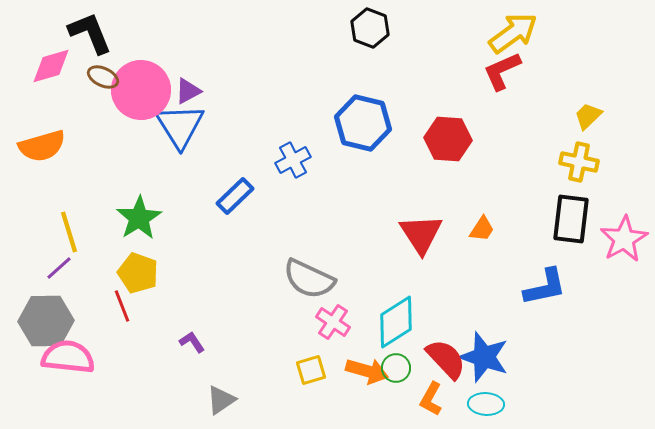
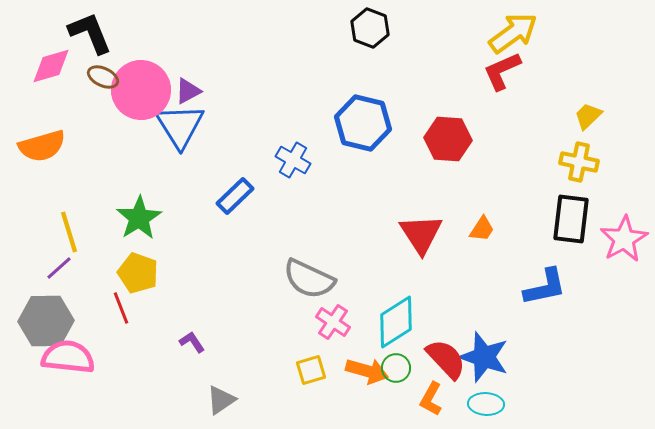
blue cross: rotated 32 degrees counterclockwise
red line: moved 1 px left, 2 px down
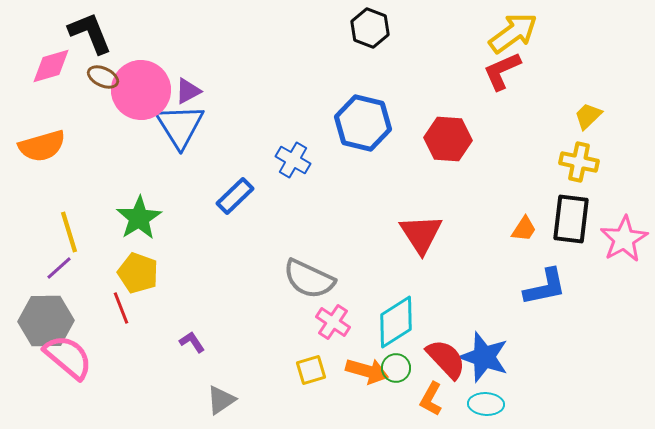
orange trapezoid: moved 42 px right
pink semicircle: rotated 34 degrees clockwise
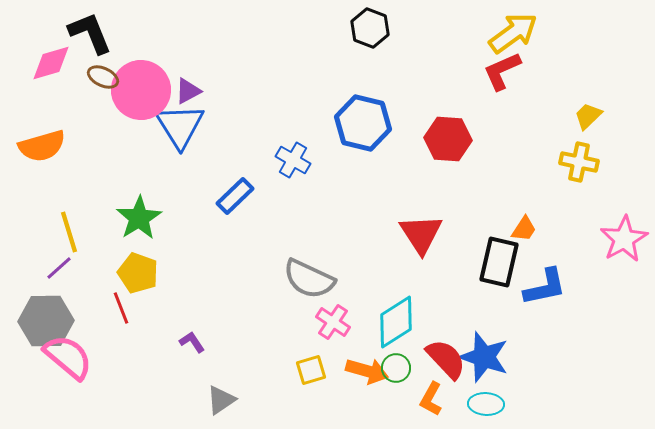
pink diamond: moved 3 px up
black rectangle: moved 72 px left, 43 px down; rotated 6 degrees clockwise
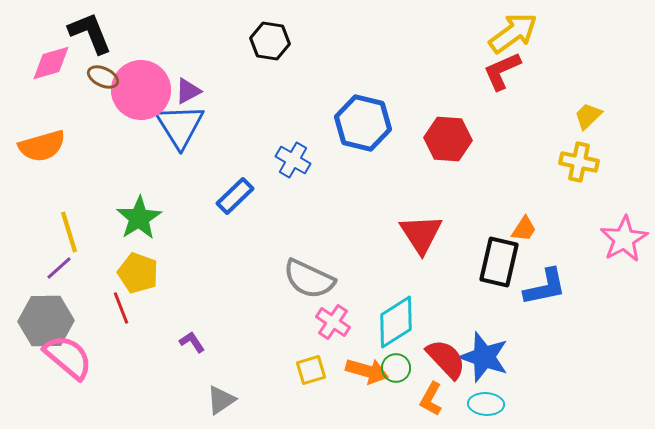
black hexagon: moved 100 px left, 13 px down; rotated 12 degrees counterclockwise
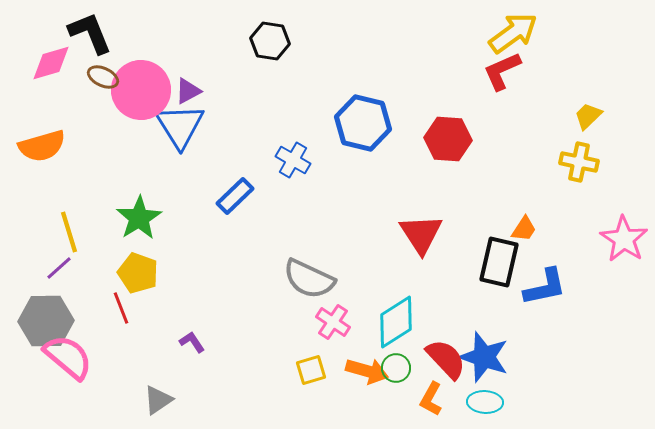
pink star: rotated 9 degrees counterclockwise
gray triangle: moved 63 px left
cyan ellipse: moved 1 px left, 2 px up
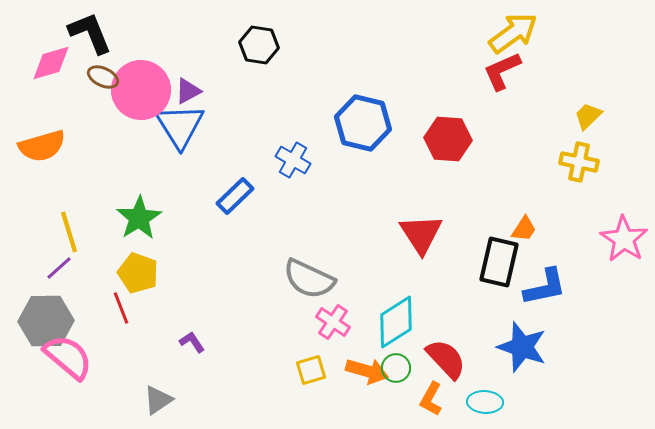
black hexagon: moved 11 px left, 4 px down
blue star: moved 38 px right, 10 px up
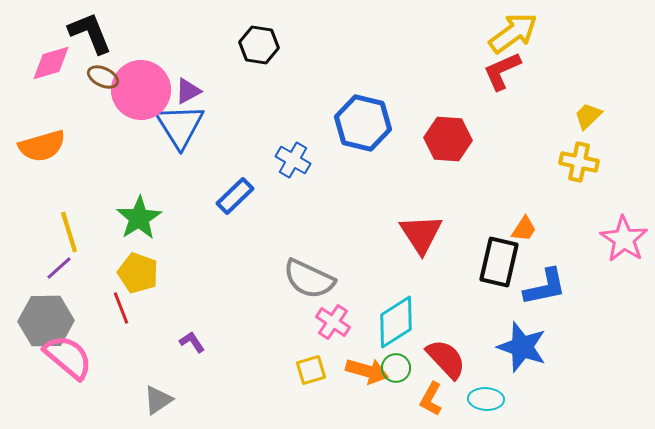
cyan ellipse: moved 1 px right, 3 px up
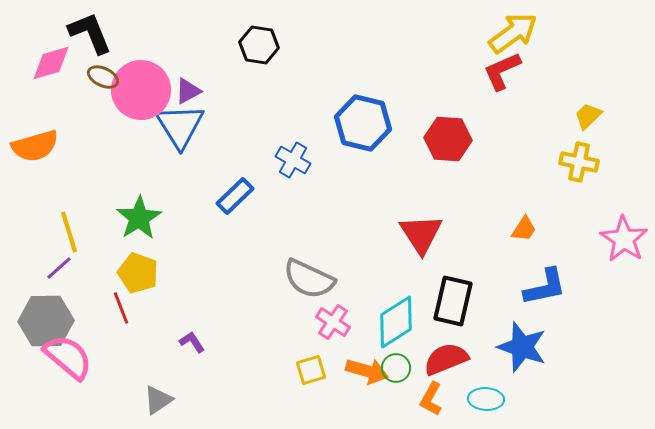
orange semicircle: moved 7 px left
black rectangle: moved 46 px left, 39 px down
red semicircle: rotated 69 degrees counterclockwise
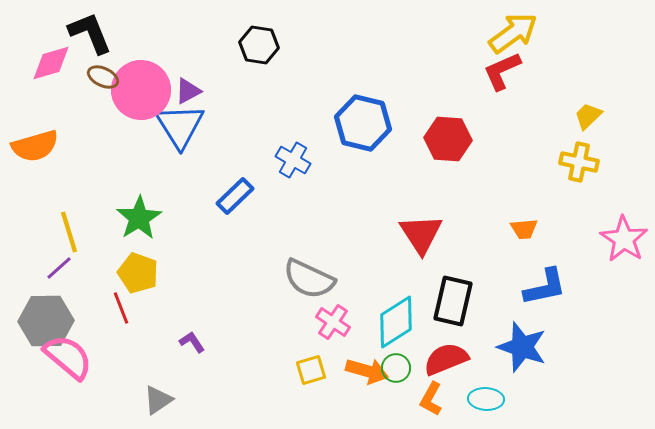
orange trapezoid: rotated 52 degrees clockwise
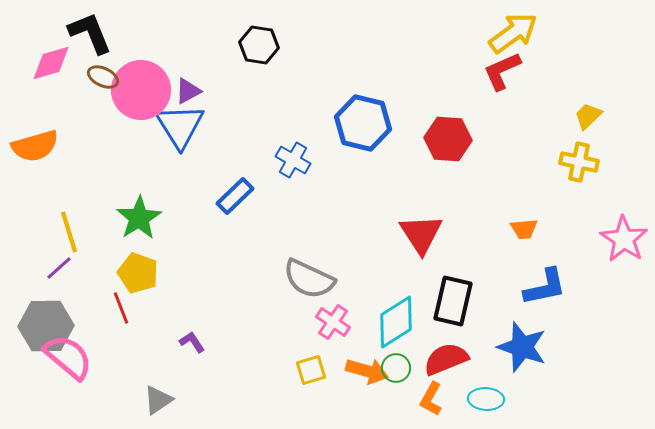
gray hexagon: moved 5 px down
